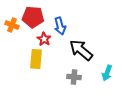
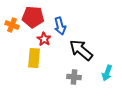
yellow rectangle: moved 2 px left, 1 px up
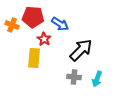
blue arrow: moved 2 px up; rotated 42 degrees counterclockwise
black arrow: rotated 95 degrees clockwise
cyan arrow: moved 10 px left, 6 px down
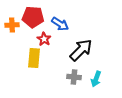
orange cross: rotated 24 degrees counterclockwise
cyan arrow: moved 1 px left
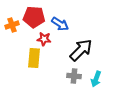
red pentagon: moved 1 px right
orange cross: rotated 16 degrees counterclockwise
red star: rotated 24 degrees counterclockwise
gray cross: moved 1 px up
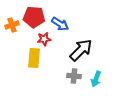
red star: rotated 16 degrees counterclockwise
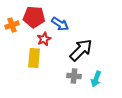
red star: rotated 16 degrees counterclockwise
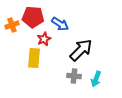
red pentagon: moved 1 px left
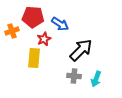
orange cross: moved 6 px down
